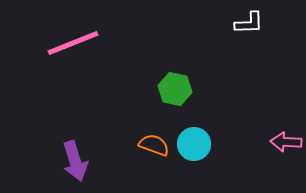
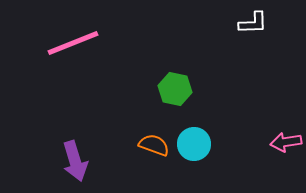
white L-shape: moved 4 px right
pink arrow: rotated 12 degrees counterclockwise
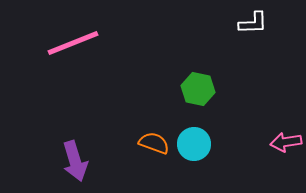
green hexagon: moved 23 px right
orange semicircle: moved 2 px up
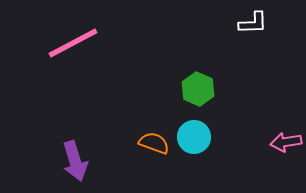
pink line: rotated 6 degrees counterclockwise
green hexagon: rotated 12 degrees clockwise
cyan circle: moved 7 px up
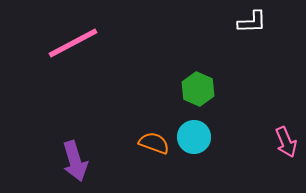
white L-shape: moved 1 px left, 1 px up
pink arrow: rotated 104 degrees counterclockwise
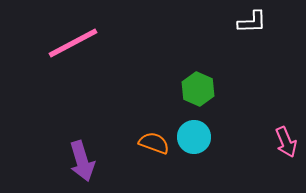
purple arrow: moved 7 px right
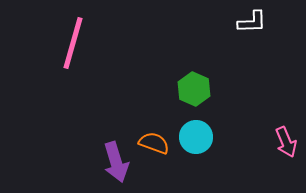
pink line: rotated 46 degrees counterclockwise
green hexagon: moved 4 px left
cyan circle: moved 2 px right
purple arrow: moved 34 px right, 1 px down
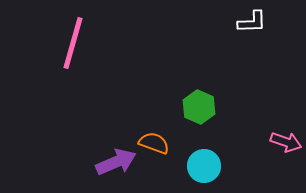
green hexagon: moved 5 px right, 18 px down
cyan circle: moved 8 px right, 29 px down
pink arrow: rotated 48 degrees counterclockwise
purple arrow: rotated 96 degrees counterclockwise
